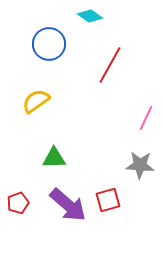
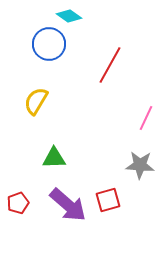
cyan diamond: moved 21 px left
yellow semicircle: rotated 24 degrees counterclockwise
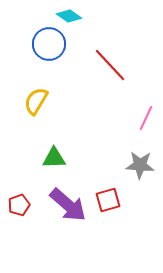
red line: rotated 72 degrees counterclockwise
red pentagon: moved 1 px right, 2 px down
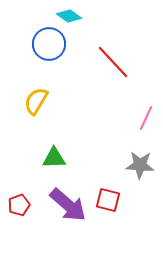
red line: moved 3 px right, 3 px up
red square: rotated 30 degrees clockwise
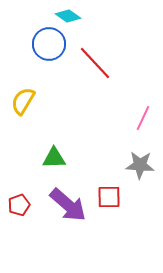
cyan diamond: moved 1 px left
red line: moved 18 px left, 1 px down
yellow semicircle: moved 13 px left
pink line: moved 3 px left
red square: moved 1 px right, 3 px up; rotated 15 degrees counterclockwise
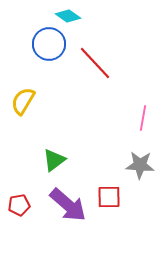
pink line: rotated 15 degrees counterclockwise
green triangle: moved 2 px down; rotated 35 degrees counterclockwise
red pentagon: rotated 10 degrees clockwise
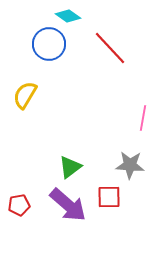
red line: moved 15 px right, 15 px up
yellow semicircle: moved 2 px right, 6 px up
green triangle: moved 16 px right, 7 px down
gray star: moved 10 px left
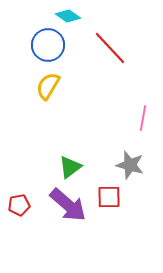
blue circle: moved 1 px left, 1 px down
yellow semicircle: moved 23 px right, 9 px up
gray star: rotated 12 degrees clockwise
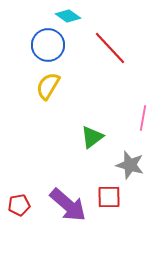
green triangle: moved 22 px right, 30 px up
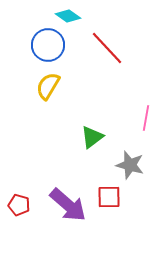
red line: moved 3 px left
pink line: moved 3 px right
red pentagon: rotated 25 degrees clockwise
